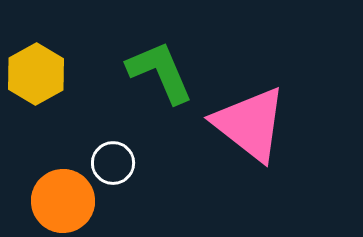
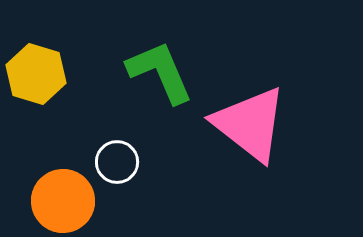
yellow hexagon: rotated 14 degrees counterclockwise
white circle: moved 4 px right, 1 px up
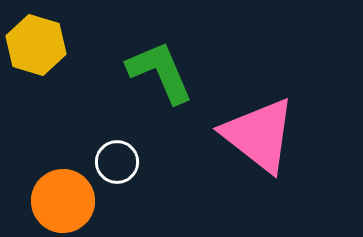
yellow hexagon: moved 29 px up
pink triangle: moved 9 px right, 11 px down
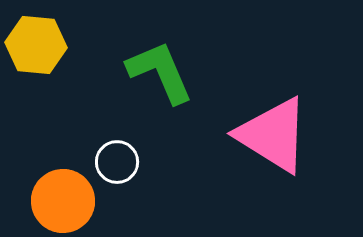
yellow hexagon: rotated 12 degrees counterclockwise
pink triangle: moved 14 px right; rotated 6 degrees counterclockwise
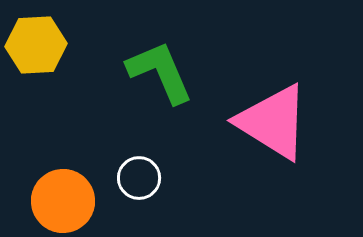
yellow hexagon: rotated 8 degrees counterclockwise
pink triangle: moved 13 px up
white circle: moved 22 px right, 16 px down
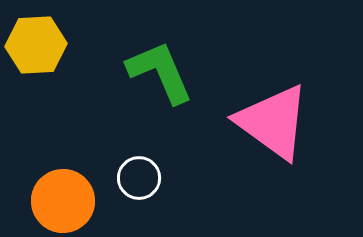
pink triangle: rotated 4 degrees clockwise
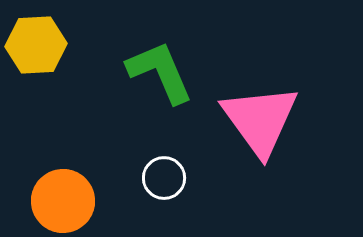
pink triangle: moved 13 px left, 2 px up; rotated 18 degrees clockwise
white circle: moved 25 px right
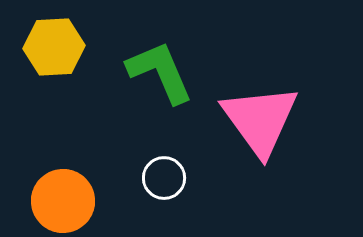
yellow hexagon: moved 18 px right, 2 px down
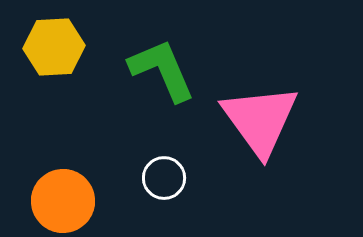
green L-shape: moved 2 px right, 2 px up
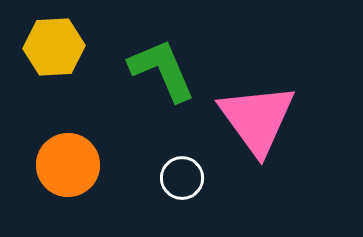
pink triangle: moved 3 px left, 1 px up
white circle: moved 18 px right
orange circle: moved 5 px right, 36 px up
